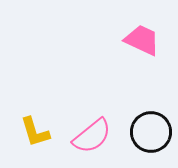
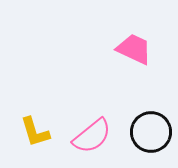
pink trapezoid: moved 8 px left, 9 px down
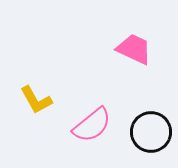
yellow L-shape: moved 1 px right, 32 px up; rotated 12 degrees counterclockwise
pink semicircle: moved 11 px up
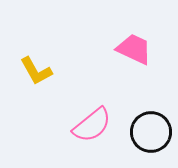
yellow L-shape: moved 29 px up
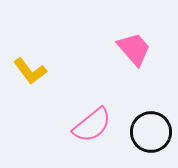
pink trapezoid: rotated 24 degrees clockwise
yellow L-shape: moved 6 px left; rotated 8 degrees counterclockwise
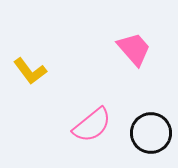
black circle: moved 1 px down
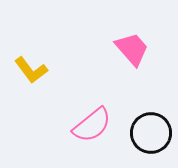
pink trapezoid: moved 2 px left
yellow L-shape: moved 1 px right, 1 px up
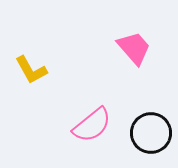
pink trapezoid: moved 2 px right, 1 px up
yellow L-shape: rotated 8 degrees clockwise
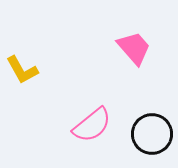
yellow L-shape: moved 9 px left
black circle: moved 1 px right, 1 px down
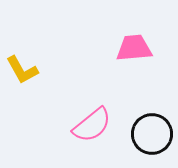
pink trapezoid: rotated 54 degrees counterclockwise
